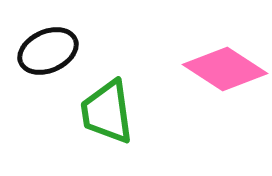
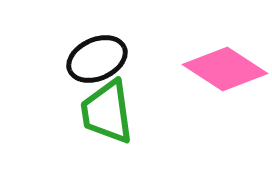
black ellipse: moved 49 px right, 8 px down
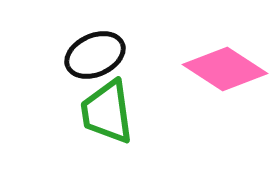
black ellipse: moved 2 px left, 4 px up
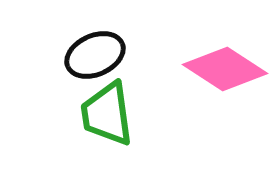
green trapezoid: moved 2 px down
